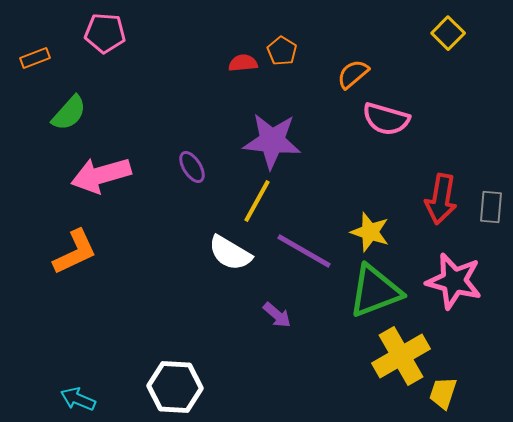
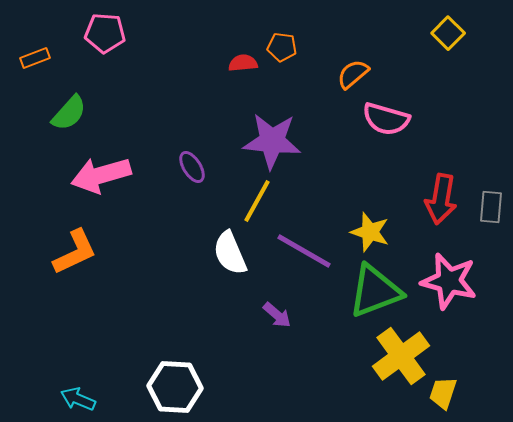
orange pentagon: moved 4 px up; rotated 24 degrees counterclockwise
white semicircle: rotated 36 degrees clockwise
pink star: moved 5 px left
yellow cross: rotated 6 degrees counterclockwise
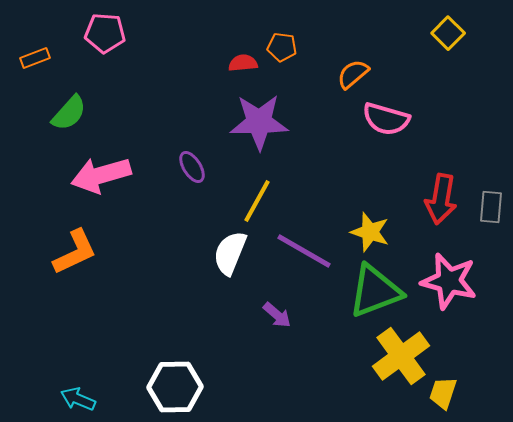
purple star: moved 13 px left, 19 px up; rotated 6 degrees counterclockwise
white semicircle: rotated 45 degrees clockwise
white hexagon: rotated 4 degrees counterclockwise
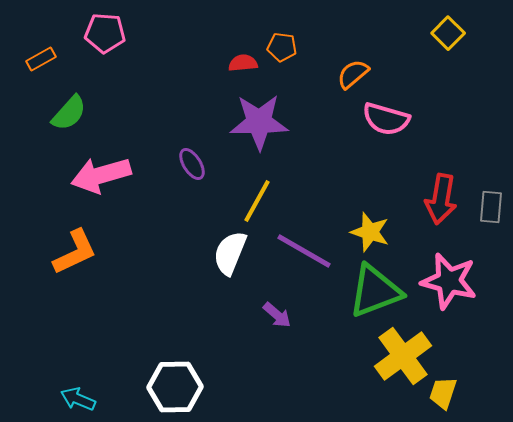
orange rectangle: moved 6 px right, 1 px down; rotated 8 degrees counterclockwise
purple ellipse: moved 3 px up
yellow cross: moved 2 px right
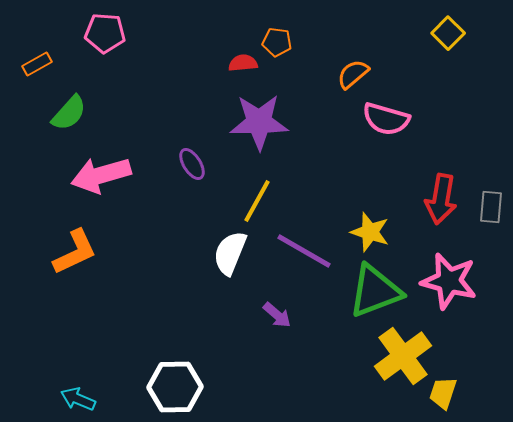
orange pentagon: moved 5 px left, 5 px up
orange rectangle: moved 4 px left, 5 px down
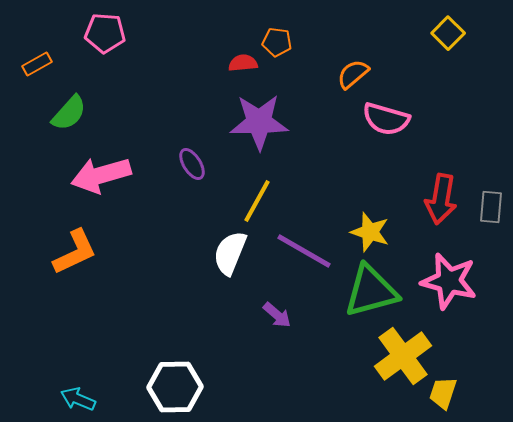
green triangle: moved 4 px left; rotated 6 degrees clockwise
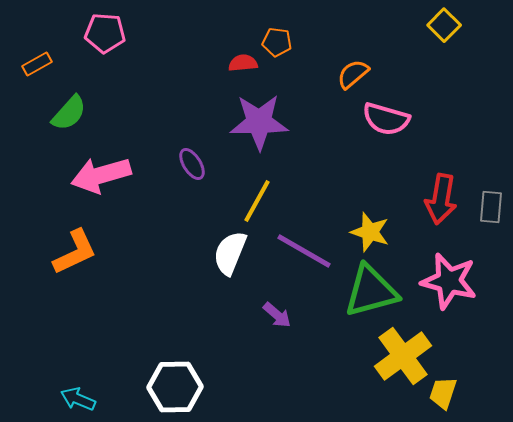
yellow square: moved 4 px left, 8 px up
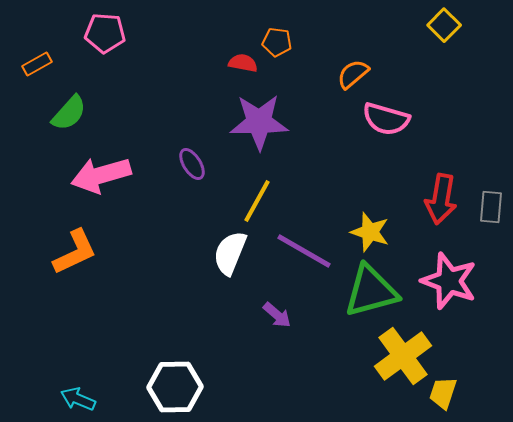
red semicircle: rotated 16 degrees clockwise
pink star: rotated 6 degrees clockwise
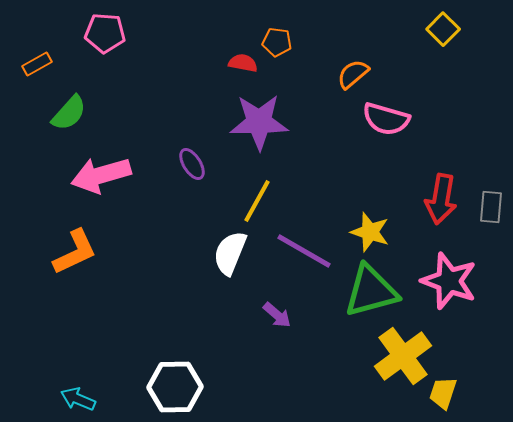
yellow square: moved 1 px left, 4 px down
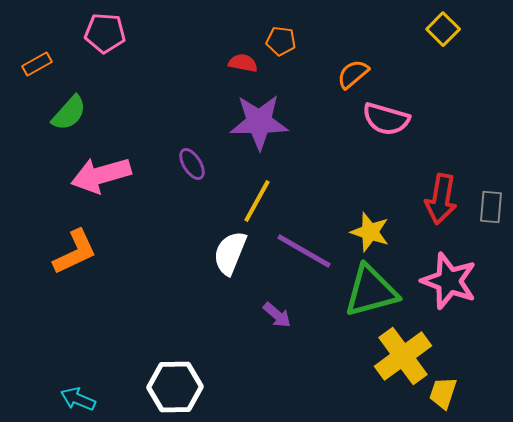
orange pentagon: moved 4 px right, 1 px up
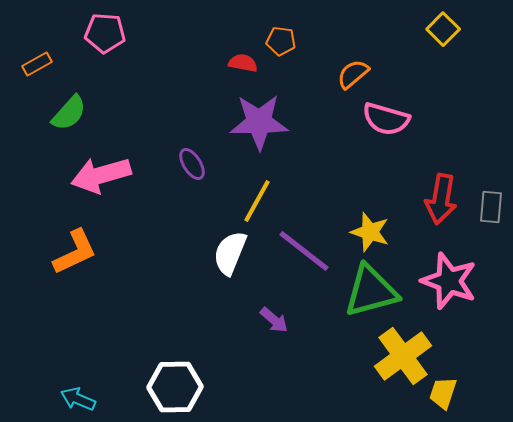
purple line: rotated 8 degrees clockwise
purple arrow: moved 3 px left, 5 px down
